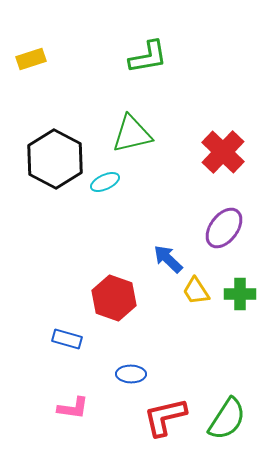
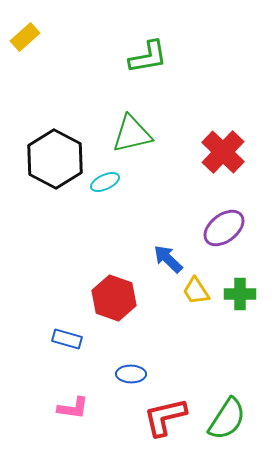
yellow rectangle: moved 6 px left, 22 px up; rotated 24 degrees counterclockwise
purple ellipse: rotated 15 degrees clockwise
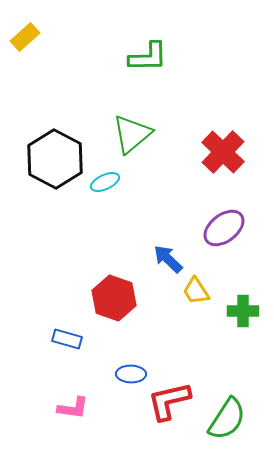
green L-shape: rotated 9 degrees clockwise
green triangle: rotated 27 degrees counterclockwise
green cross: moved 3 px right, 17 px down
red L-shape: moved 4 px right, 16 px up
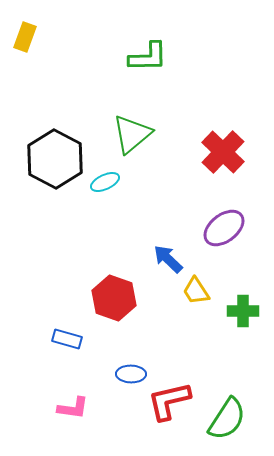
yellow rectangle: rotated 28 degrees counterclockwise
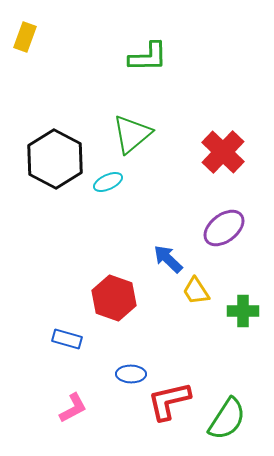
cyan ellipse: moved 3 px right
pink L-shape: rotated 36 degrees counterclockwise
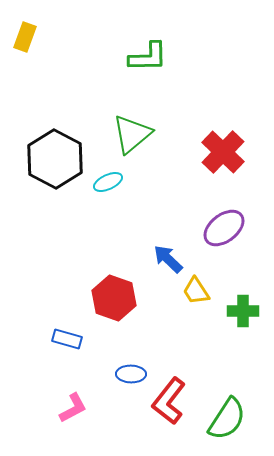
red L-shape: rotated 39 degrees counterclockwise
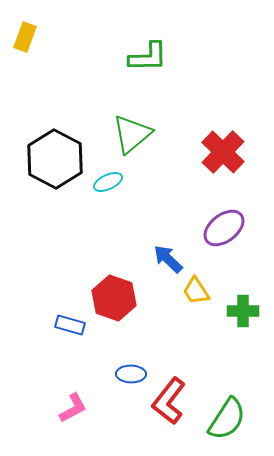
blue rectangle: moved 3 px right, 14 px up
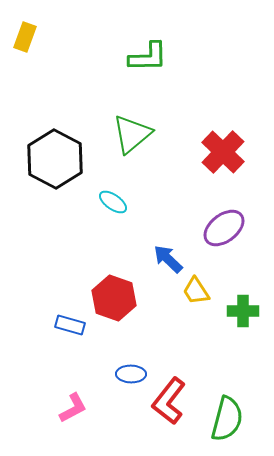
cyan ellipse: moved 5 px right, 20 px down; rotated 60 degrees clockwise
green semicircle: rotated 18 degrees counterclockwise
